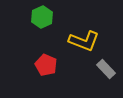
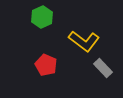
yellow L-shape: rotated 16 degrees clockwise
gray rectangle: moved 3 px left, 1 px up
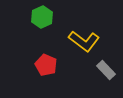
gray rectangle: moved 3 px right, 2 px down
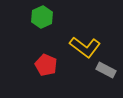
yellow L-shape: moved 1 px right, 6 px down
gray rectangle: rotated 18 degrees counterclockwise
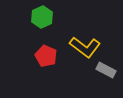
red pentagon: moved 9 px up
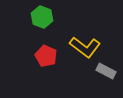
green hexagon: rotated 15 degrees counterclockwise
gray rectangle: moved 1 px down
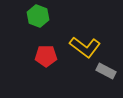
green hexagon: moved 4 px left, 1 px up
red pentagon: rotated 25 degrees counterclockwise
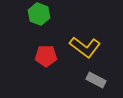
green hexagon: moved 1 px right, 2 px up
gray rectangle: moved 10 px left, 9 px down
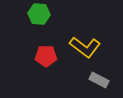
green hexagon: rotated 15 degrees counterclockwise
gray rectangle: moved 3 px right
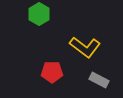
green hexagon: rotated 25 degrees clockwise
red pentagon: moved 6 px right, 16 px down
